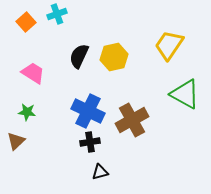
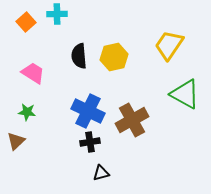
cyan cross: rotated 18 degrees clockwise
black semicircle: rotated 30 degrees counterclockwise
black triangle: moved 1 px right, 1 px down
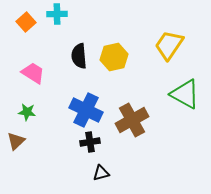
blue cross: moved 2 px left, 1 px up
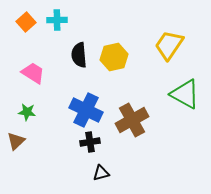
cyan cross: moved 6 px down
black semicircle: moved 1 px up
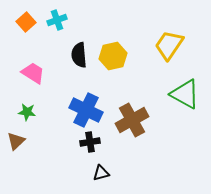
cyan cross: rotated 18 degrees counterclockwise
yellow hexagon: moved 1 px left, 1 px up
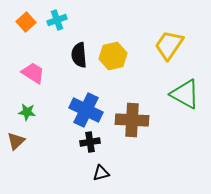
brown cross: rotated 32 degrees clockwise
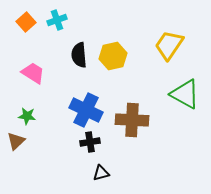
green star: moved 4 px down
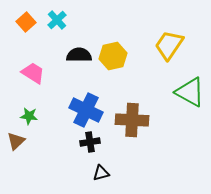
cyan cross: rotated 24 degrees counterclockwise
black semicircle: rotated 95 degrees clockwise
green triangle: moved 5 px right, 2 px up
green star: moved 2 px right
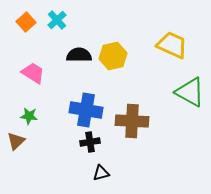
yellow trapezoid: moved 3 px right; rotated 80 degrees clockwise
blue cross: rotated 16 degrees counterclockwise
brown cross: moved 1 px down
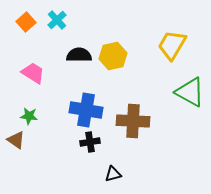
yellow trapezoid: rotated 84 degrees counterclockwise
brown cross: moved 1 px right
brown triangle: moved 1 px up; rotated 42 degrees counterclockwise
black triangle: moved 12 px right, 1 px down
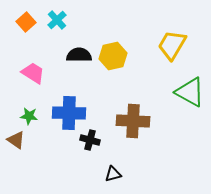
blue cross: moved 17 px left, 3 px down; rotated 8 degrees counterclockwise
black cross: moved 2 px up; rotated 24 degrees clockwise
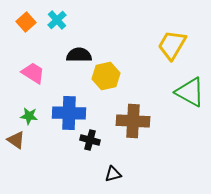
yellow hexagon: moved 7 px left, 20 px down
